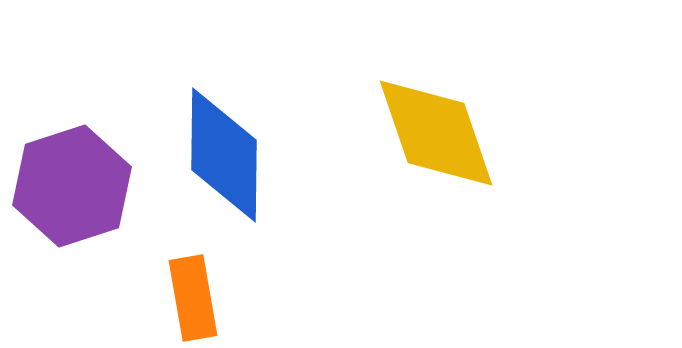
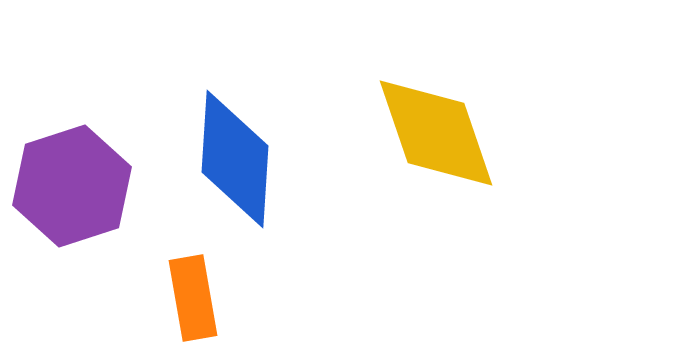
blue diamond: moved 11 px right, 4 px down; rotated 3 degrees clockwise
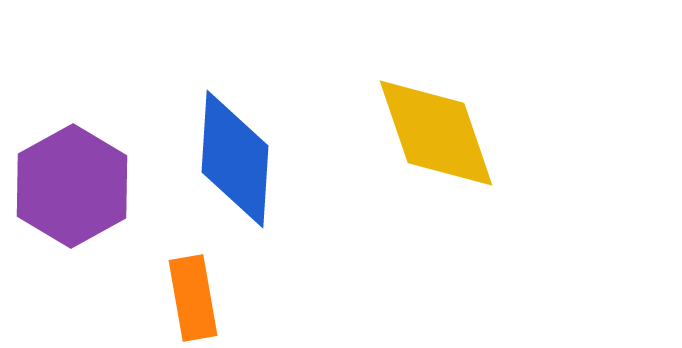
purple hexagon: rotated 11 degrees counterclockwise
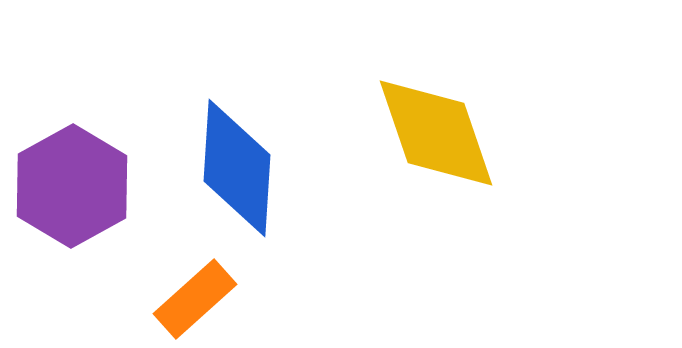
blue diamond: moved 2 px right, 9 px down
orange rectangle: moved 2 px right, 1 px down; rotated 58 degrees clockwise
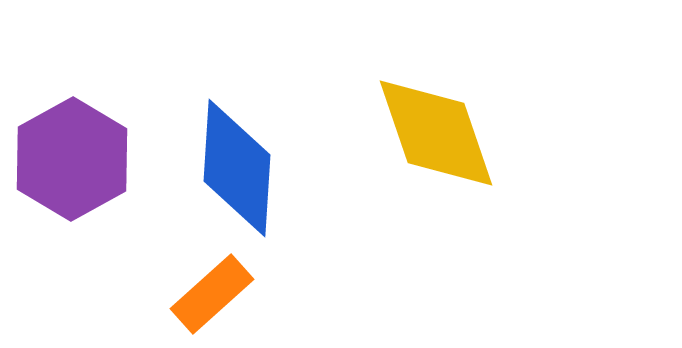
purple hexagon: moved 27 px up
orange rectangle: moved 17 px right, 5 px up
